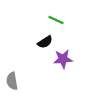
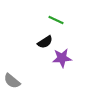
purple star: moved 1 px left, 1 px up
gray semicircle: rotated 42 degrees counterclockwise
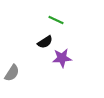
gray semicircle: moved 8 px up; rotated 96 degrees counterclockwise
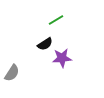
green line: rotated 56 degrees counterclockwise
black semicircle: moved 2 px down
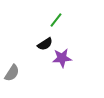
green line: rotated 21 degrees counterclockwise
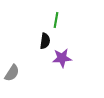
green line: rotated 28 degrees counterclockwise
black semicircle: moved 3 px up; rotated 49 degrees counterclockwise
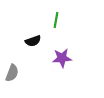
black semicircle: moved 12 px left; rotated 63 degrees clockwise
gray semicircle: rotated 12 degrees counterclockwise
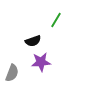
green line: rotated 21 degrees clockwise
purple star: moved 21 px left, 4 px down
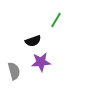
gray semicircle: moved 2 px right, 2 px up; rotated 36 degrees counterclockwise
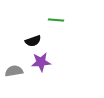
green line: rotated 63 degrees clockwise
gray semicircle: rotated 84 degrees counterclockwise
